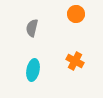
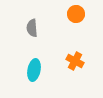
gray semicircle: rotated 18 degrees counterclockwise
cyan ellipse: moved 1 px right
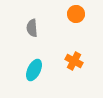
orange cross: moved 1 px left
cyan ellipse: rotated 15 degrees clockwise
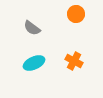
gray semicircle: rotated 48 degrees counterclockwise
cyan ellipse: moved 7 px up; rotated 40 degrees clockwise
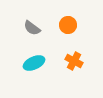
orange circle: moved 8 px left, 11 px down
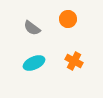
orange circle: moved 6 px up
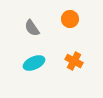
orange circle: moved 2 px right
gray semicircle: rotated 18 degrees clockwise
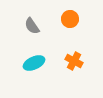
gray semicircle: moved 2 px up
